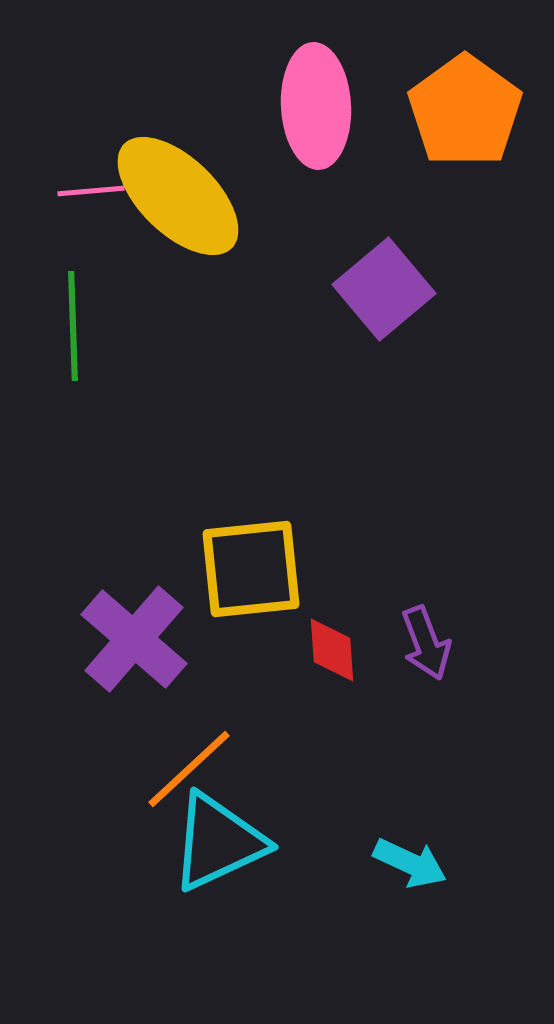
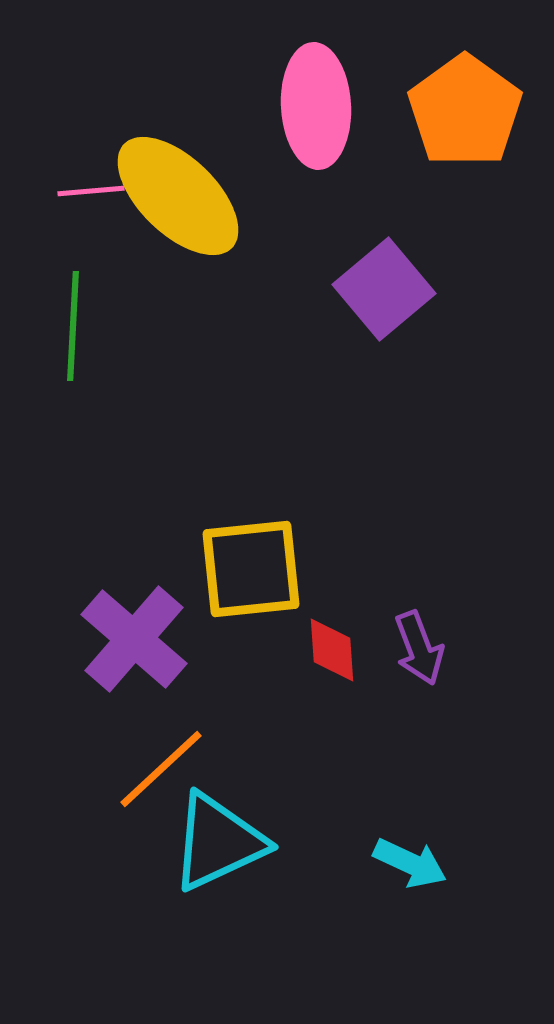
green line: rotated 5 degrees clockwise
purple arrow: moved 7 px left, 5 px down
orange line: moved 28 px left
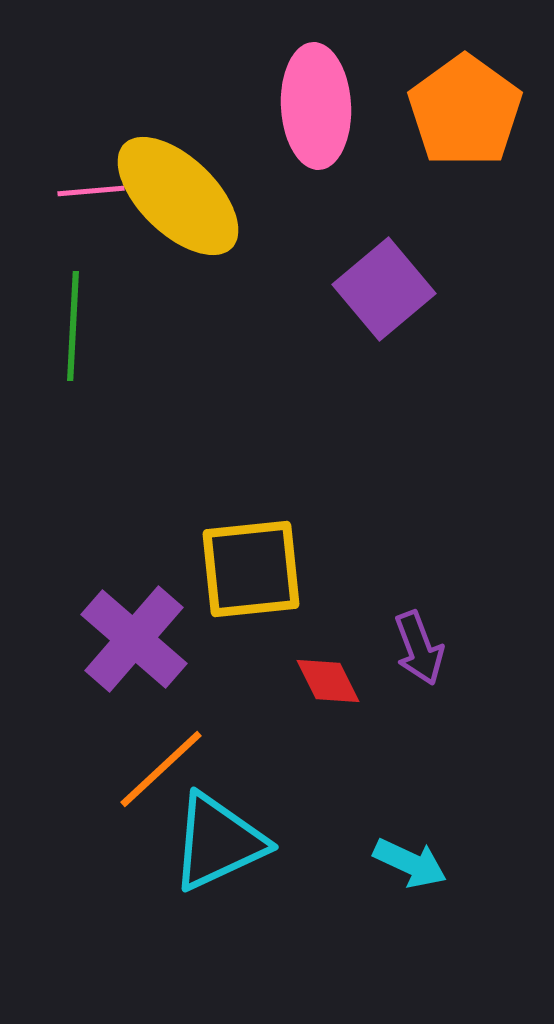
red diamond: moved 4 px left, 31 px down; rotated 22 degrees counterclockwise
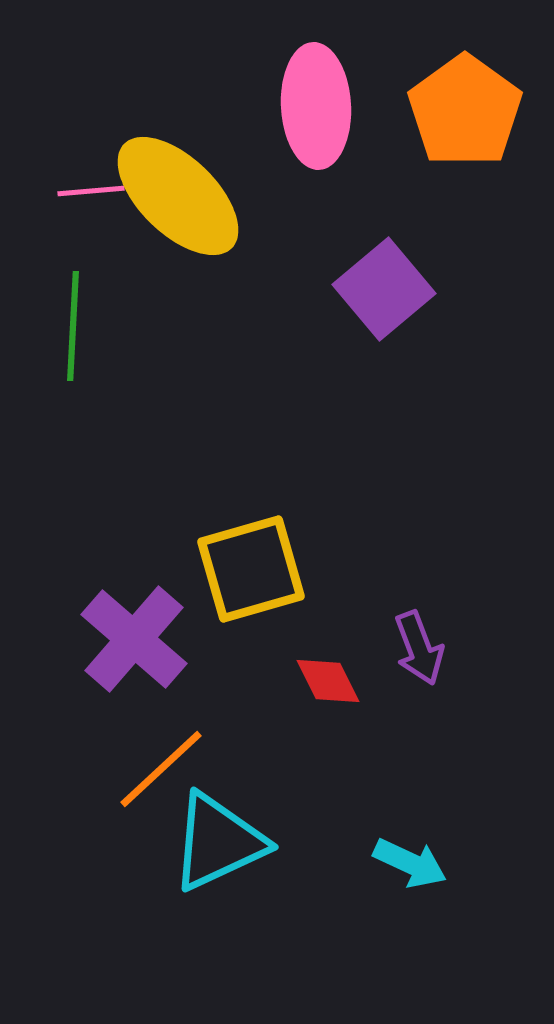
yellow square: rotated 10 degrees counterclockwise
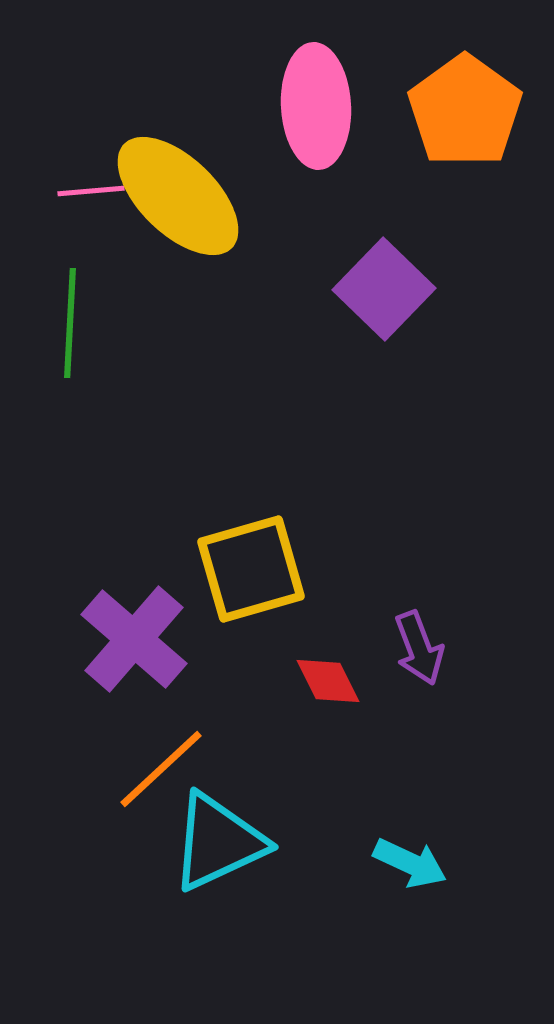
purple square: rotated 6 degrees counterclockwise
green line: moved 3 px left, 3 px up
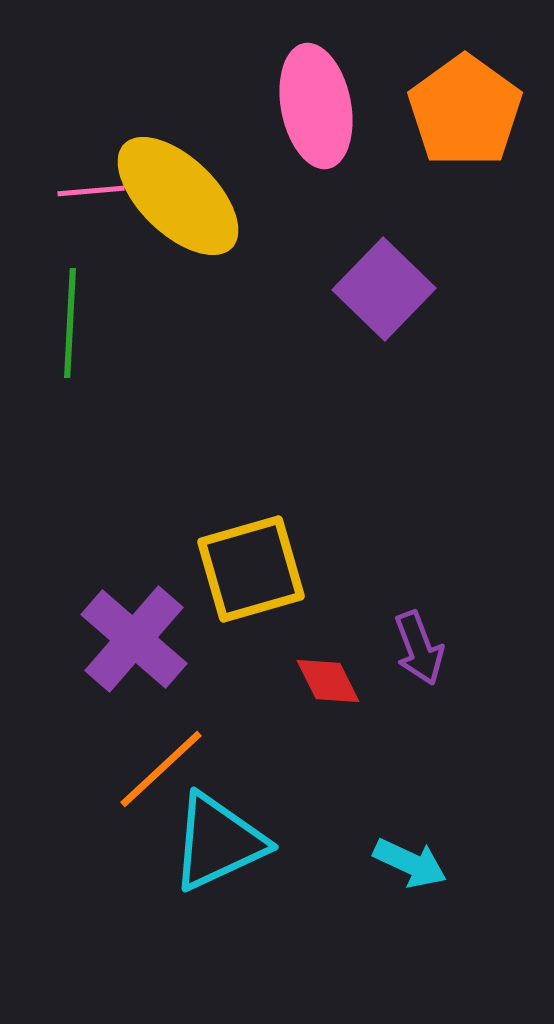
pink ellipse: rotated 8 degrees counterclockwise
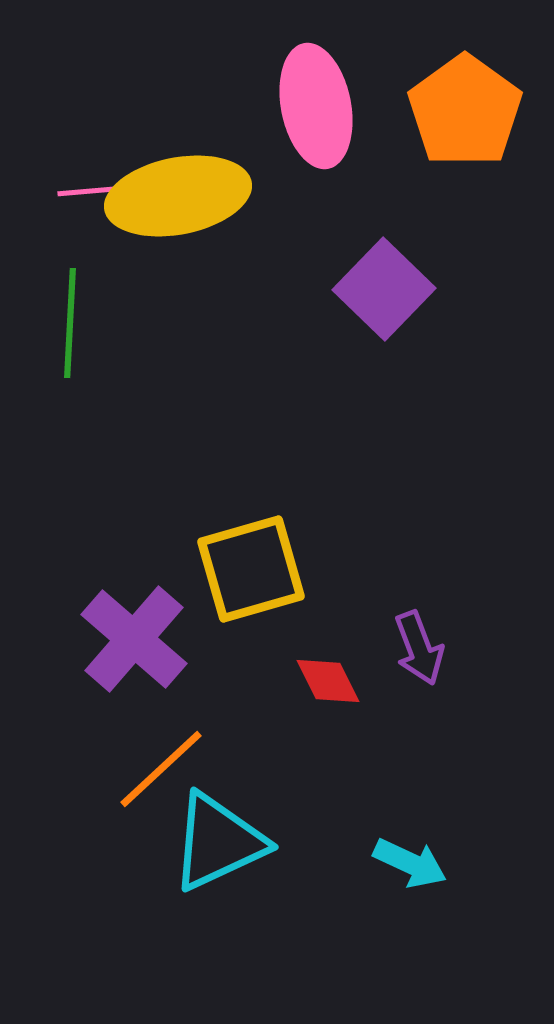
yellow ellipse: rotated 55 degrees counterclockwise
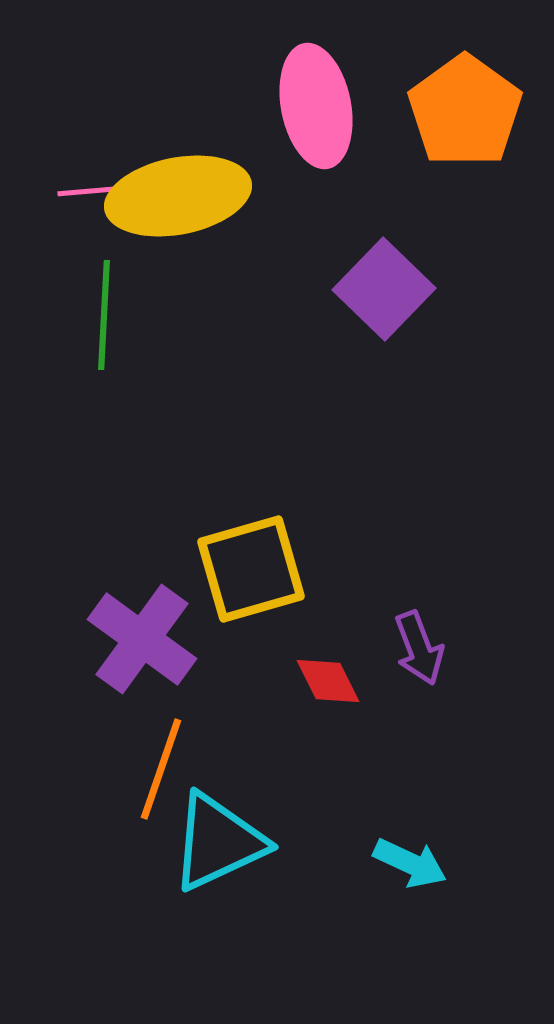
green line: moved 34 px right, 8 px up
purple cross: moved 8 px right; rotated 5 degrees counterclockwise
orange line: rotated 28 degrees counterclockwise
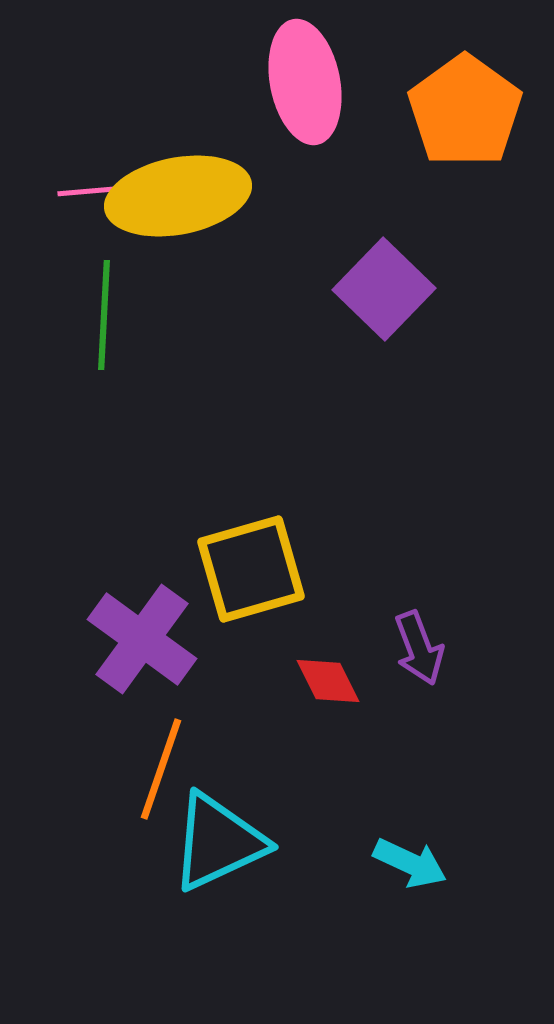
pink ellipse: moved 11 px left, 24 px up
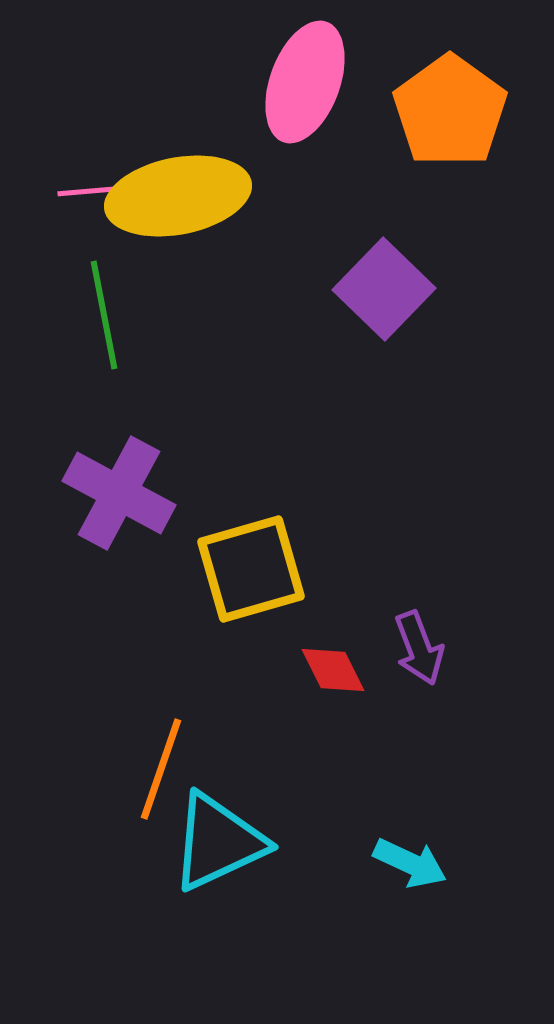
pink ellipse: rotated 31 degrees clockwise
orange pentagon: moved 15 px left
green line: rotated 14 degrees counterclockwise
purple cross: moved 23 px left, 146 px up; rotated 8 degrees counterclockwise
red diamond: moved 5 px right, 11 px up
